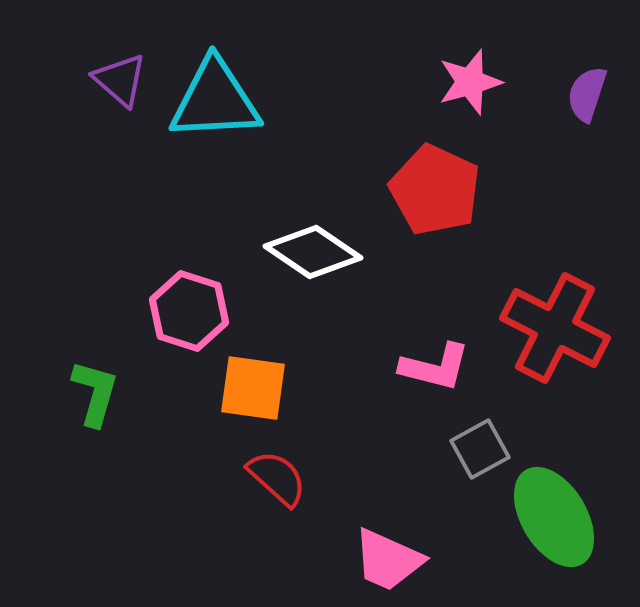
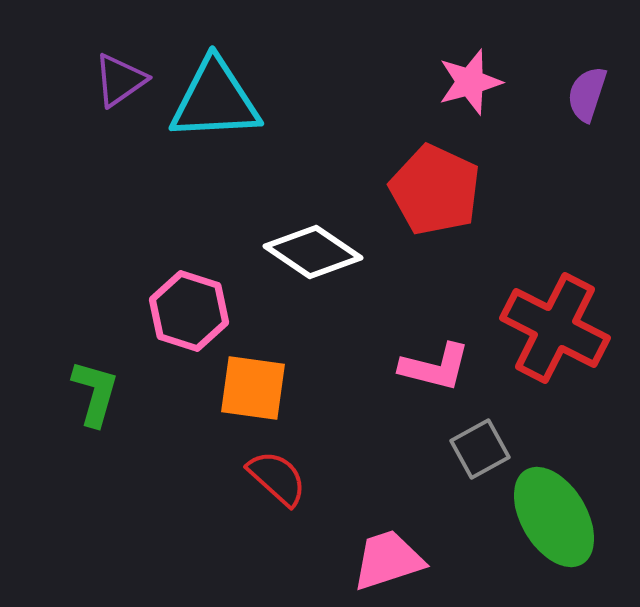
purple triangle: rotated 44 degrees clockwise
pink trapezoid: rotated 138 degrees clockwise
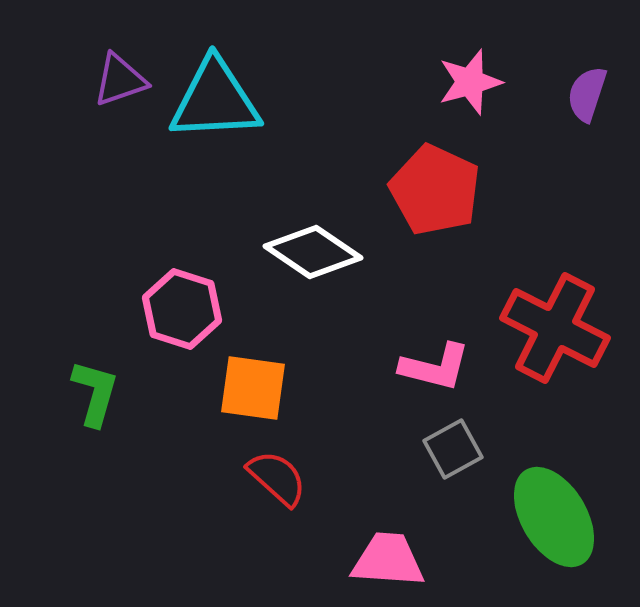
purple triangle: rotated 16 degrees clockwise
pink hexagon: moved 7 px left, 2 px up
gray square: moved 27 px left
pink trapezoid: rotated 22 degrees clockwise
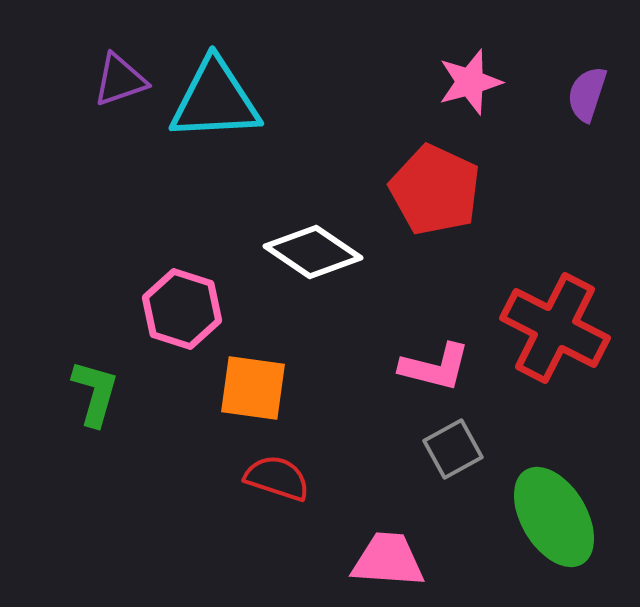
red semicircle: rotated 24 degrees counterclockwise
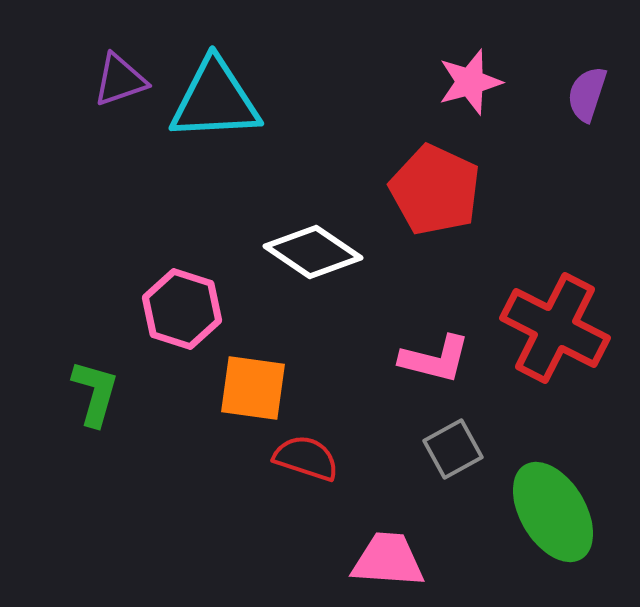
pink L-shape: moved 8 px up
red semicircle: moved 29 px right, 20 px up
green ellipse: moved 1 px left, 5 px up
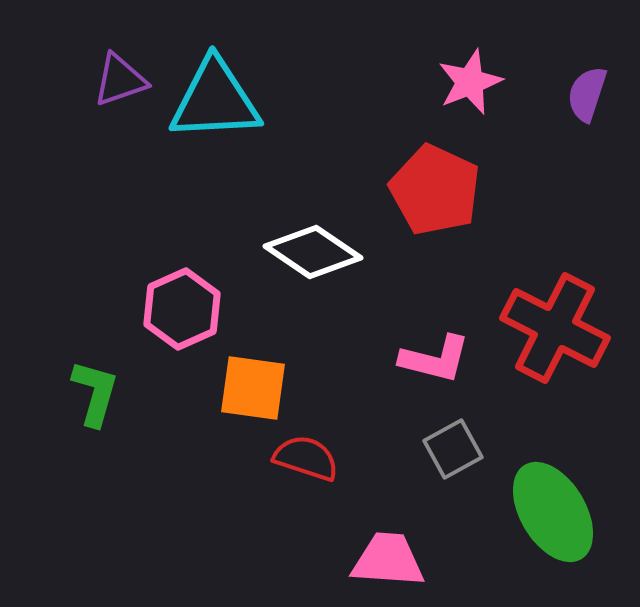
pink star: rotated 6 degrees counterclockwise
pink hexagon: rotated 18 degrees clockwise
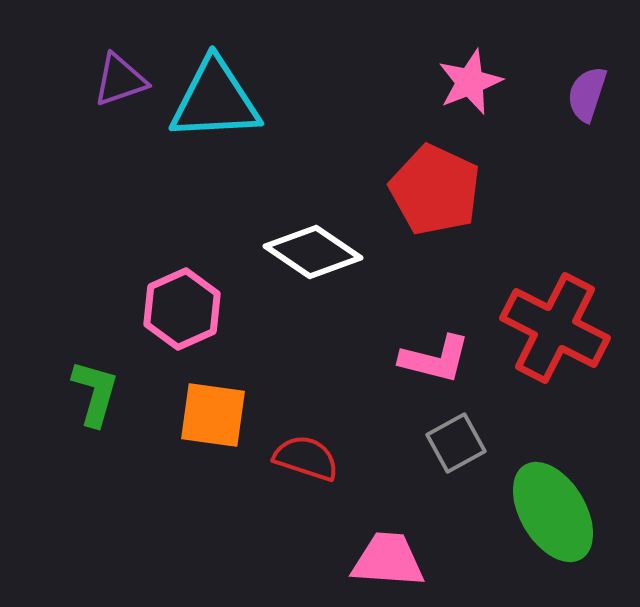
orange square: moved 40 px left, 27 px down
gray square: moved 3 px right, 6 px up
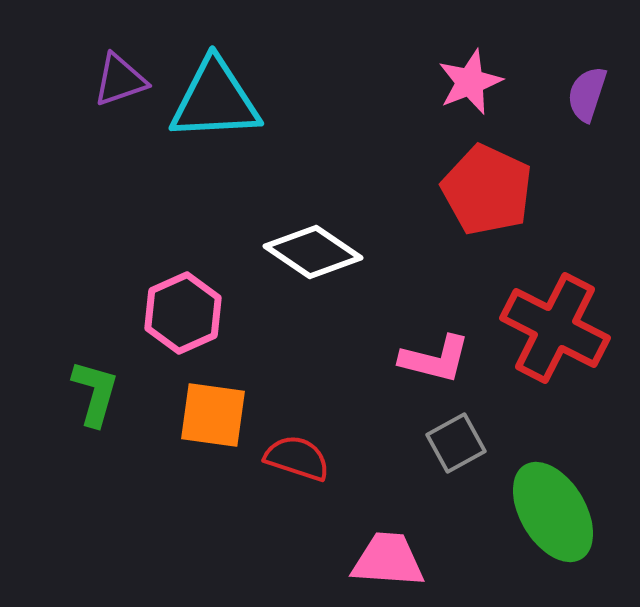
red pentagon: moved 52 px right
pink hexagon: moved 1 px right, 4 px down
red semicircle: moved 9 px left
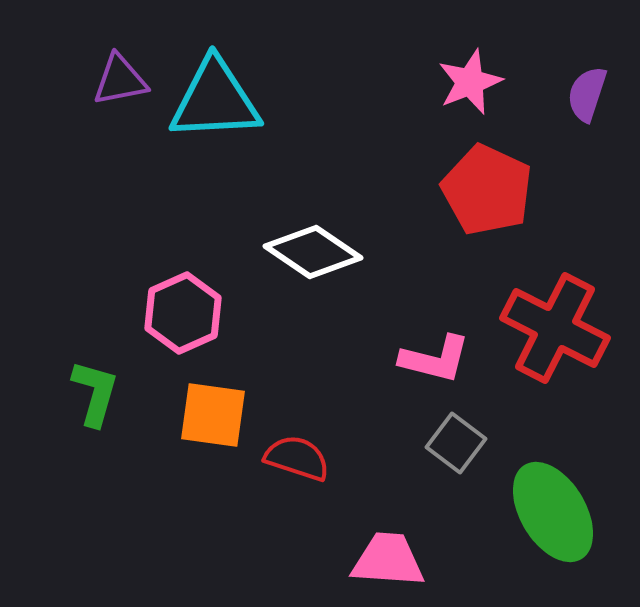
purple triangle: rotated 8 degrees clockwise
gray square: rotated 24 degrees counterclockwise
